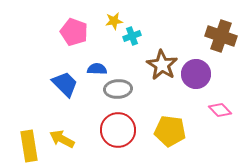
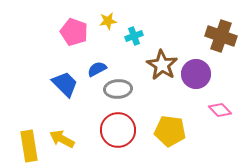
yellow star: moved 6 px left
cyan cross: moved 2 px right
blue semicircle: rotated 30 degrees counterclockwise
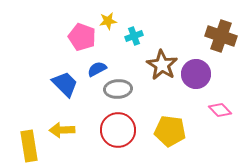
pink pentagon: moved 8 px right, 5 px down
yellow arrow: moved 9 px up; rotated 30 degrees counterclockwise
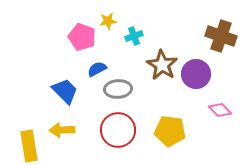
blue trapezoid: moved 7 px down
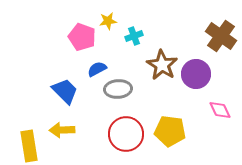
brown cross: rotated 16 degrees clockwise
pink diamond: rotated 20 degrees clockwise
red circle: moved 8 px right, 4 px down
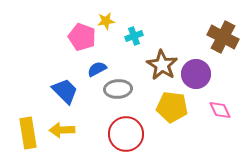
yellow star: moved 2 px left
brown cross: moved 2 px right, 1 px down; rotated 8 degrees counterclockwise
yellow pentagon: moved 2 px right, 24 px up
yellow rectangle: moved 1 px left, 13 px up
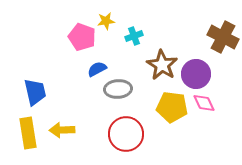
blue trapezoid: moved 30 px left, 1 px down; rotated 32 degrees clockwise
pink diamond: moved 16 px left, 7 px up
